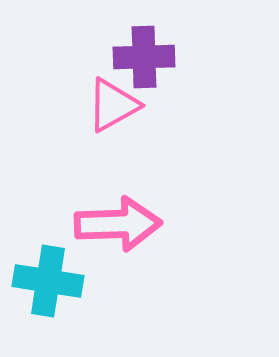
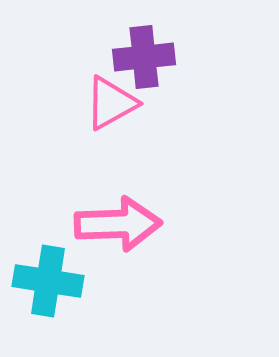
purple cross: rotated 4 degrees counterclockwise
pink triangle: moved 2 px left, 2 px up
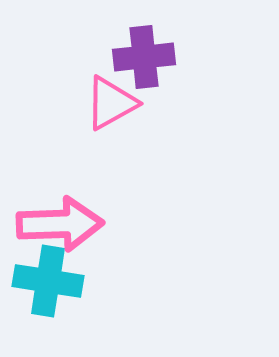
pink arrow: moved 58 px left
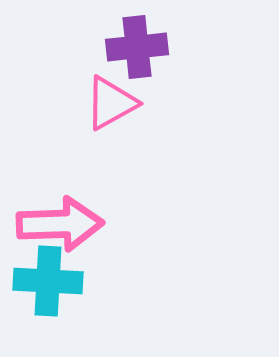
purple cross: moved 7 px left, 10 px up
cyan cross: rotated 6 degrees counterclockwise
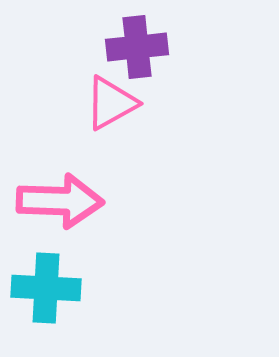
pink arrow: moved 23 px up; rotated 4 degrees clockwise
cyan cross: moved 2 px left, 7 px down
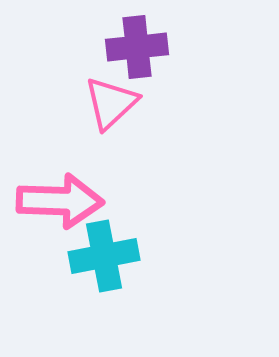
pink triangle: rotated 14 degrees counterclockwise
cyan cross: moved 58 px right, 32 px up; rotated 14 degrees counterclockwise
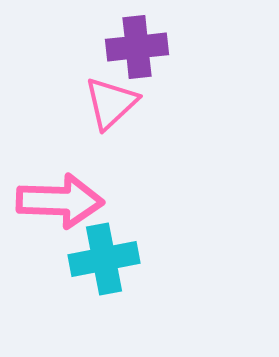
cyan cross: moved 3 px down
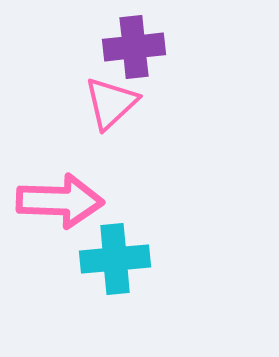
purple cross: moved 3 px left
cyan cross: moved 11 px right; rotated 6 degrees clockwise
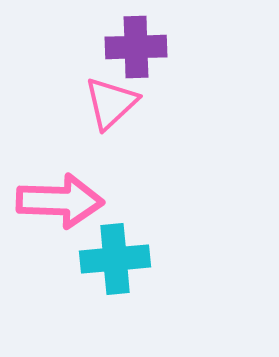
purple cross: moved 2 px right; rotated 4 degrees clockwise
